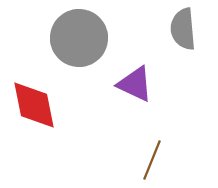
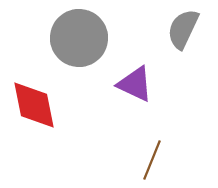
gray semicircle: rotated 30 degrees clockwise
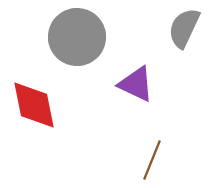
gray semicircle: moved 1 px right, 1 px up
gray circle: moved 2 px left, 1 px up
purple triangle: moved 1 px right
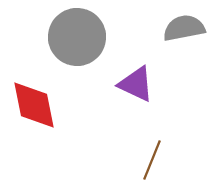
gray semicircle: rotated 54 degrees clockwise
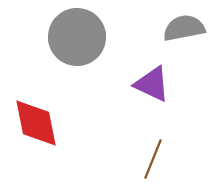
purple triangle: moved 16 px right
red diamond: moved 2 px right, 18 px down
brown line: moved 1 px right, 1 px up
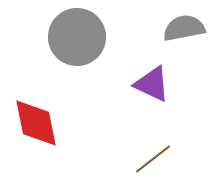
brown line: rotated 30 degrees clockwise
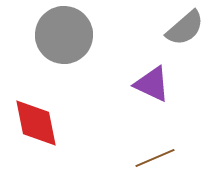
gray semicircle: moved 1 px right; rotated 150 degrees clockwise
gray circle: moved 13 px left, 2 px up
brown line: moved 2 px right, 1 px up; rotated 15 degrees clockwise
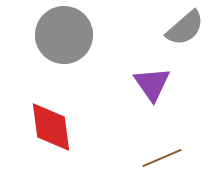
purple triangle: rotated 30 degrees clockwise
red diamond: moved 15 px right, 4 px down; rotated 4 degrees clockwise
brown line: moved 7 px right
